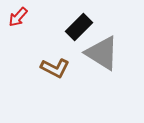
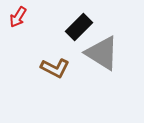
red arrow: rotated 10 degrees counterclockwise
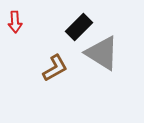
red arrow: moved 3 px left, 5 px down; rotated 35 degrees counterclockwise
brown L-shape: rotated 56 degrees counterclockwise
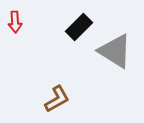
gray triangle: moved 13 px right, 2 px up
brown L-shape: moved 2 px right, 31 px down
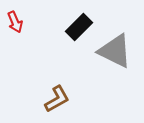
red arrow: rotated 20 degrees counterclockwise
gray triangle: rotated 6 degrees counterclockwise
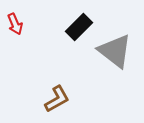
red arrow: moved 2 px down
gray triangle: rotated 12 degrees clockwise
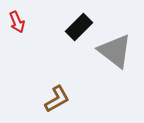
red arrow: moved 2 px right, 2 px up
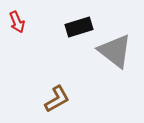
black rectangle: rotated 28 degrees clockwise
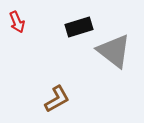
gray triangle: moved 1 px left
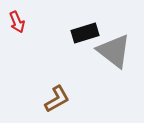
black rectangle: moved 6 px right, 6 px down
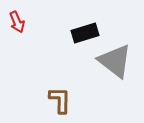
gray triangle: moved 1 px right, 10 px down
brown L-shape: moved 3 px right, 1 px down; rotated 60 degrees counterclockwise
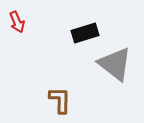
gray triangle: moved 3 px down
